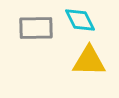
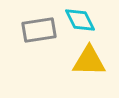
gray rectangle: moved 3 px right, 2 px down; rotated 8 degrees counterclockwise
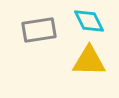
cyan diamond: moved 9 px right, 1 px down
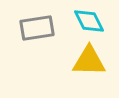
gray rectangle: moved 2 px left, 2 px up
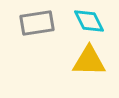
gray rectangle: moved 5 px up
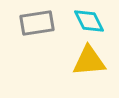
yellow triangle: rotated 6 degrees counterclockwise
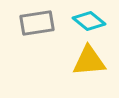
cyan diamond: rotated 24 degrees counterclockwise
